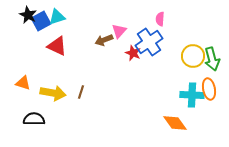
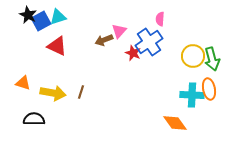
cyan triangle: moved 1 px right
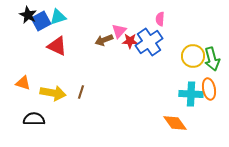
red star: moved 3 px left, 12 px up; rotated 21 degrees counterclockwise
cyan cross: moved 1 px left, 1 px up
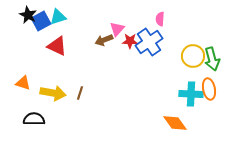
pink triangle: moved 2 px left, 2 px up
brown line: moved 1 px left, 1 px down
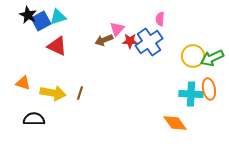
green arrow: moved 1 px up; rotated 80 degrees clockwise
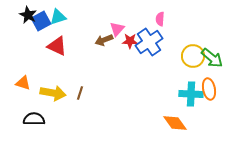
green arrow: rotated 115 degrees counterclockwise
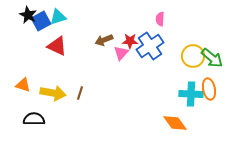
pink triangle: moved 4 px right, 24 px down
blue cross: moved 1 px right, 4 px down
orange triangle: moved 2 px down
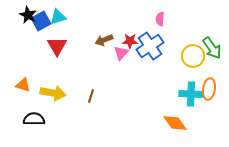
red triangle: rotated 35 degrees clockwise
green arrow: moved 10 px up; rotated 15 degrees clockwise
orange ellipse: rotated 20 degrees clockwise
brown line: moved 11 px right, 3 px down
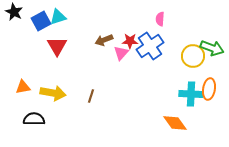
black star: moved 14 px left, 3 px up
green arrow: rotated 35 degrees counterclockwise
orange triangle: moved 2 px down; rotated 28 degrees counterclockwise
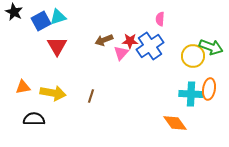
green arrow: moved 1 px left, 1 px up
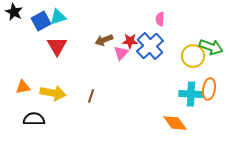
blue cross: rotated 8 degrees counterclockwise
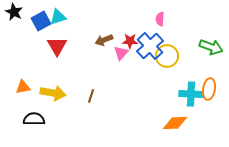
yellow circle: moved 26 px left
orange diamond: rotated 55 degrees counterclockwise
